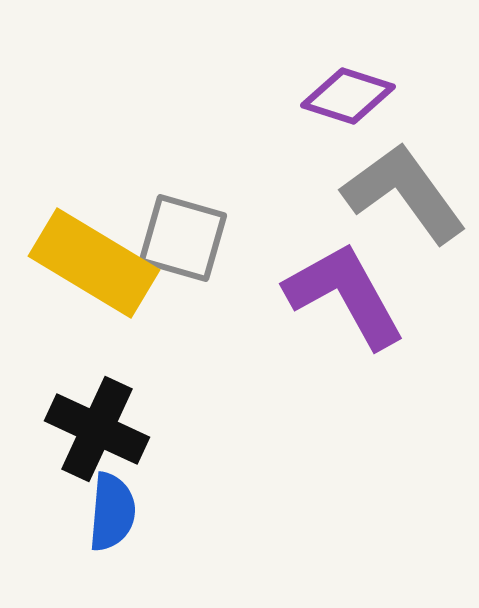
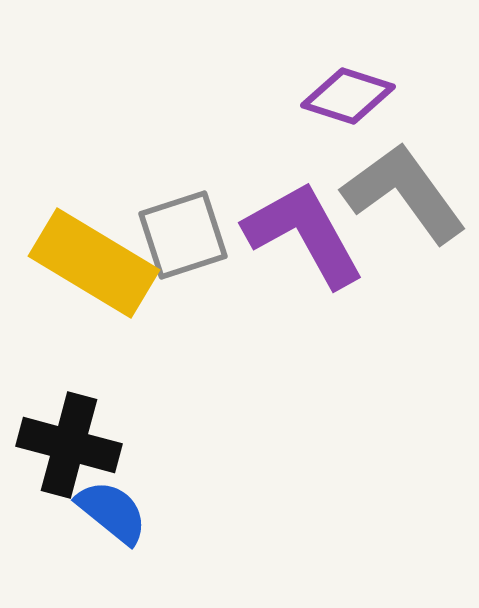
gray square: moved 3 px up; rotated 34 degrees counterclockwise
purple L-shape: moved 41 px left, 61 px up
black cross: moved 28 px left, 16 px down; rotated 10 degrees counterclockwise
blue semicircle: rotated 56 degrees counterclockwise
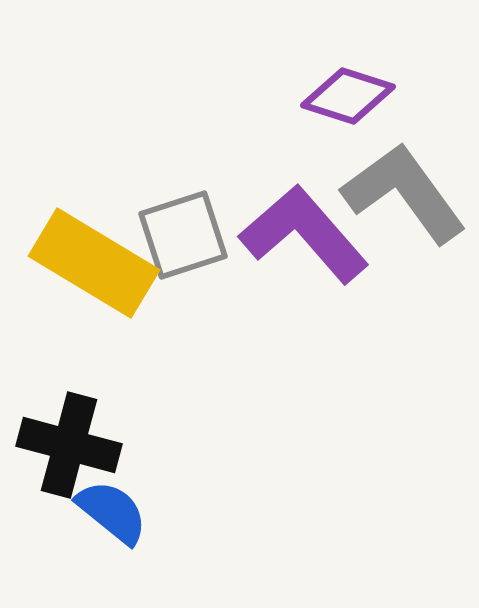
purple L-shape: rotated 12 degrees counterclockwise
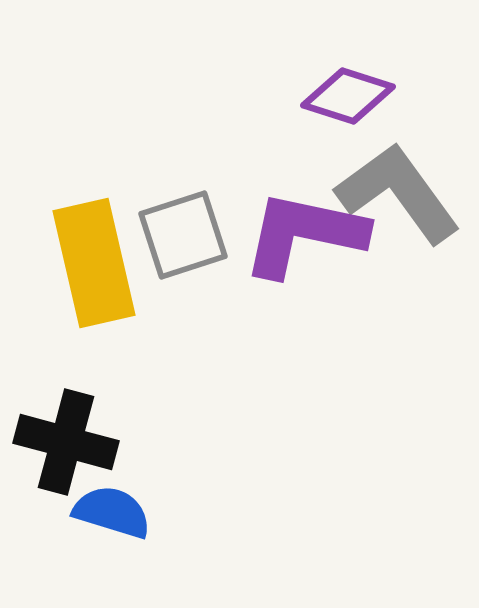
gray L-shape: moved 6 px left
purple L-shape: rotated 37 degrees counterclockwise
yellow rectangle: rotated 46 degrees clockwise
black cross: moved 3 px left, 3 px up
blue semicircle: rotated 22 degrees counterclockwise
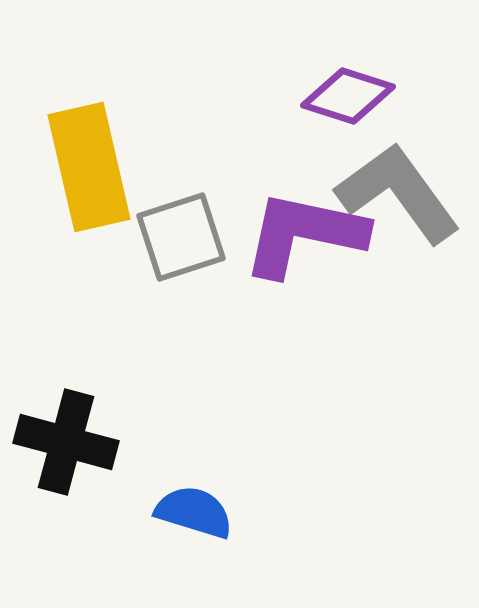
gray square: moved 2 px left, 2 px down
yellow rectangle: moved 5 px left, 96 px up
blue semicircle: moved 82 px right
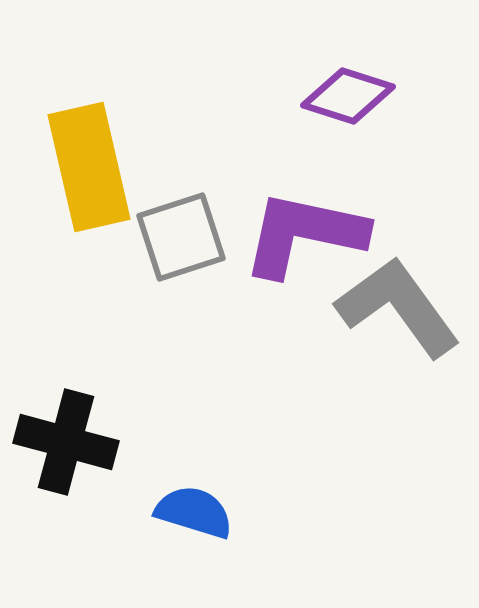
gray L-shape: moved 114 px down
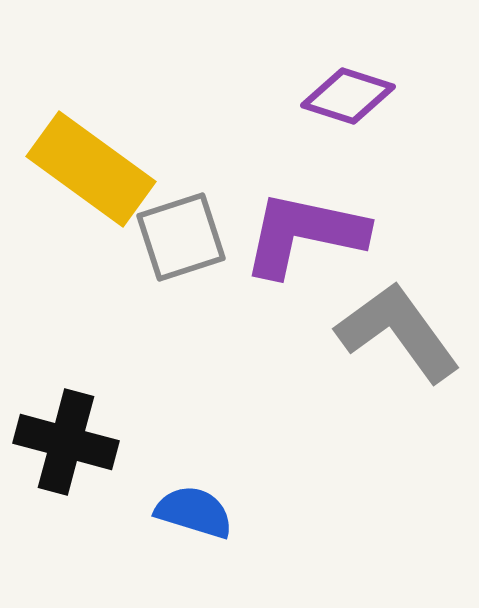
yellow rectangle: moved 2 px right, 2 px down; rotated 41 degrees counterclockwise
gray L-shape: moved 25 px down
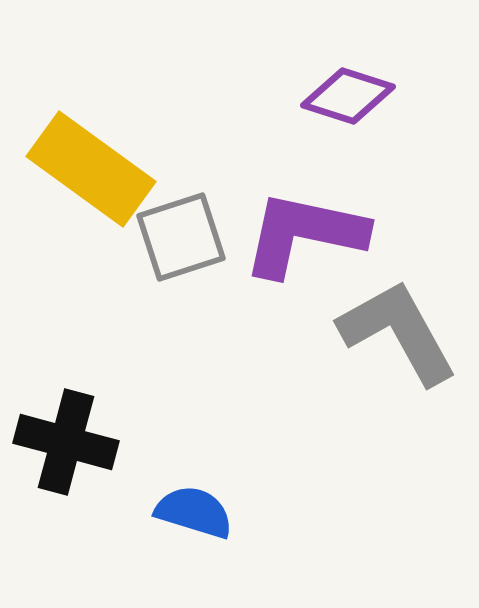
gray L-shape: rotated 7 degrees clockwise
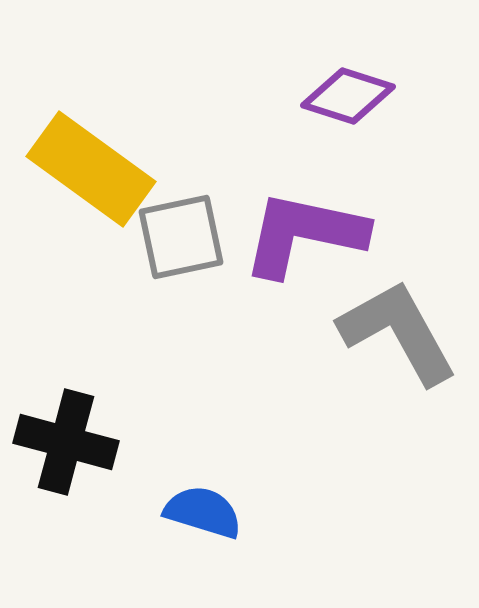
gray square: rotated 6 degrees clockwise
blue semicircle: moved 9 px right
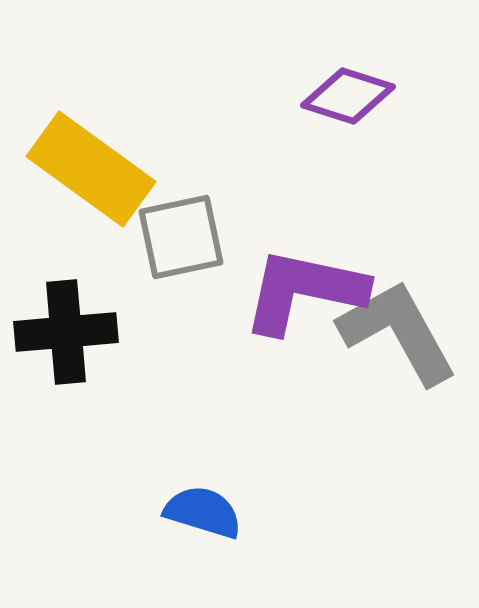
purple L-shape: moved 57 px down
black cross: moved 110 px up; rotated 20 degrees counterclockwise
